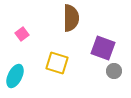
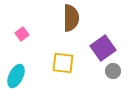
purple square: rotated 35 degrees clockwise
yellow square: moved 6 px right; rotated 10 degrees counterclockwise
gray circle: moved 1 px left
cyan ellipse: moved 1 px right
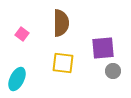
brown semicircle: moved 10 px left, 5 px down
pink square: rotated 16 degrees counterclockwise
purple square: rotated 30 degrees clockwise
cyan ellipse: moved 1 px right, 3 px down
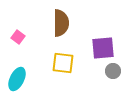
pink square: moved 4 px left, 3 px down
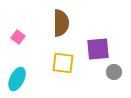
purple square: moved 5 px left, 1 px down
gray circle: moved 1 px right, 1 px down
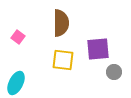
yellow square: moved 3 px up
cyan ellipse: moved 1 px left, 4 px down
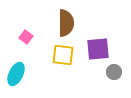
brown semicircle: moved 5 px right
pink square: moved 8 px right
yellow square: moved 5 px up
cyan ellipse: moved 9 px up
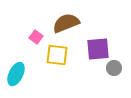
brown semicircle: rotated 112 degrees counterclockwise
pink square: moved 10 px right
yellow square: moved 6 px left
gray circle: moved 4 px up
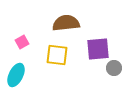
brown semicircle: rotated 16 degrees clockwise
pink square: moved 14 px left, 5 px down; rotated 24 degrees clockwise
cyan ellipse: moved 1 px down
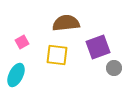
purple square: moved 2 px up; rotated 15 degrees counterclockwise
